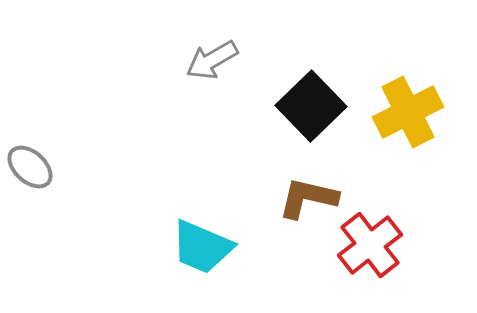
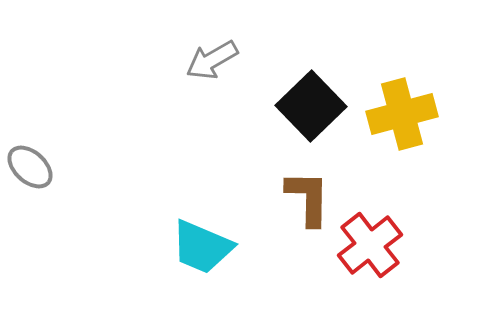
yellow cross: moved 6 px left, 2 px down; rotated 12 degrees clockwise
brown L-shape: rotated 78 degrees clockwise
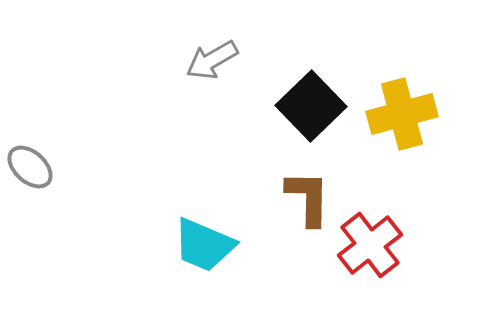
cyan trapezoid: moved 2 px right, 2 px up
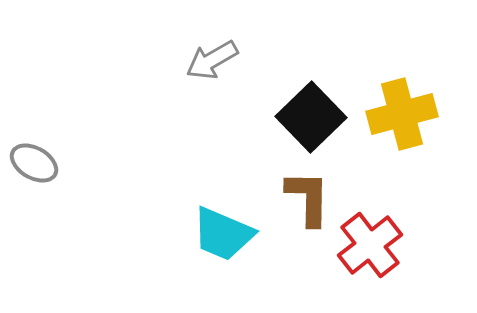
black square: moved 11 px down
gray ellipse: moved 4 px right, 4 px up; rotated 12 degrees counterclockwise
cyan trapezoid: moved 19 px right, 11 px up
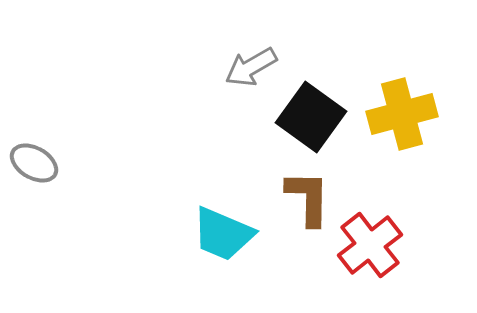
gray arrow: moved 39 px right, 7 px down
black square: rotated 10 degrees counterclockwise
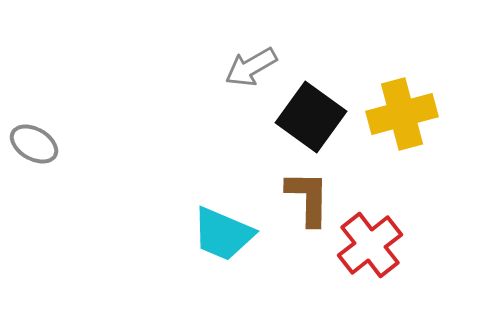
gray ellipse: moved 19 px up
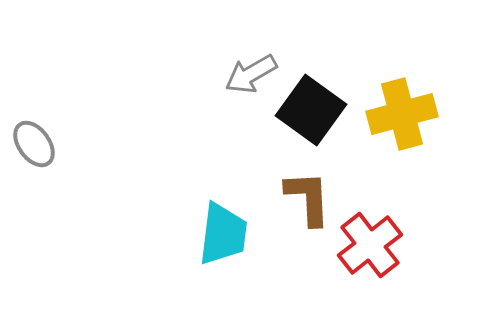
gray arrow: moved 7 px down
black square: moved 7 px up
gray ellipse: rotated 24 degrees clockwise
brown L-shape: rotated 4 degrees counterclockwise
cyan trapezoid: rotated 106 degrees counterclockwise
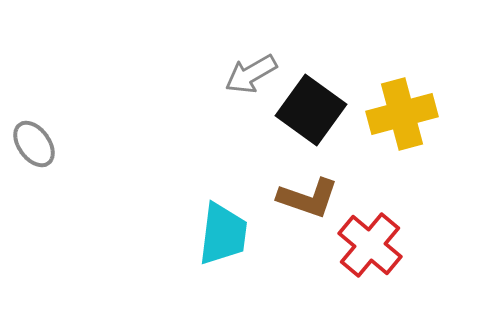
brown L-shape: rotated 112 degrees clockwise
red cross: rotated 12 degrees counterclockwise
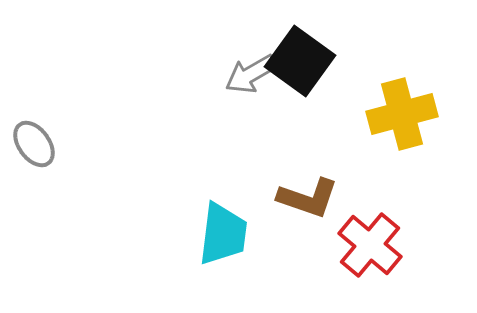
black square: moved 11 px left, 49 px up
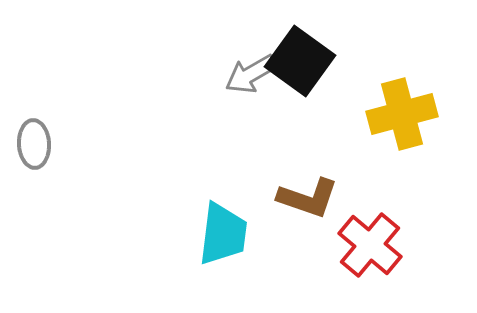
gray ellipse: rotated 33 degrees clockwise
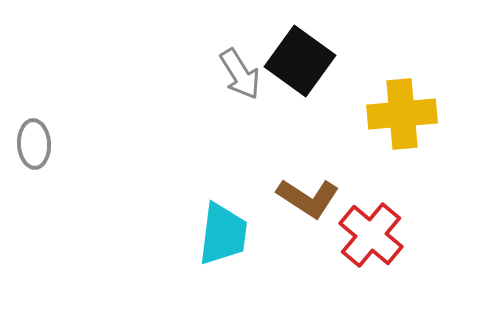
gray arrow: moved 11 px left; rotated 92 degrees counterclockwise
yellow cross: rotated 10 degrees clockwise
brown L-shape: rotated 14 degrees clockwise
red cross: moved 1 px right, 10 px up
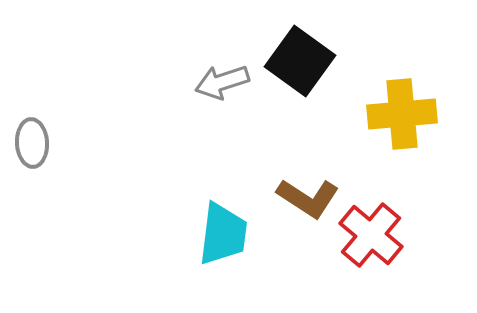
gray arrow: moved 18 px left, 8 px down; rotated 104 degrees clockwise
gray ellipse: moved 2 px left, 1 px up
